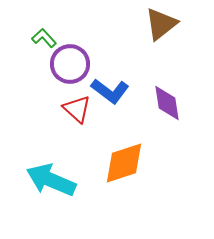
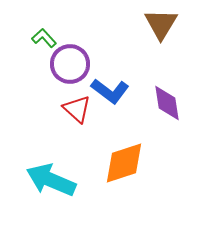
brown triangle: rotated 21 degrees counterclockwise
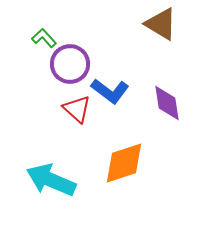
brown triangle: rotated 30 degrees counterclockwise
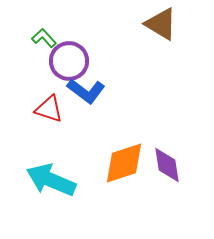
purple circle: moved 1 px left, 3 px up
blue L-shape: moved 24 px left
purple diamond: moved 62 px down
red triangle: moved 28 px left; rotated 24 degrees counterclockwise
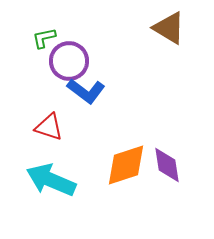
brown triangle: moved 8 px right, 4 px down
green L-shape: rotated 60 degrees counterclockwise
red triangle: moved 18 px down
orange diamond: moved 2 px right, 2 px down
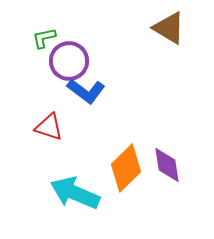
orange diamond: moved 3 px down; rotated 27 degrees counterclockwise
cyan arrow: moved 24 px right, 13 px down
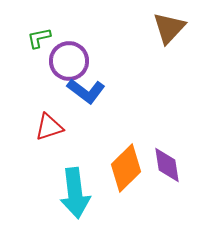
brown triangle: rotated 42 degrees clockwise
green L-shape: moved 5 px left
red triangle: rotated 36 degrees counterclockwise
cyan arrow: rotated 120 degrees counterclockwise
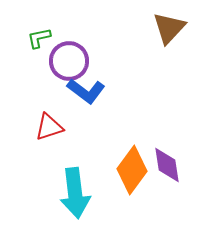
orange diamond: moved 6 px right, 2 px down; rotated 9 degrees counterclockwise
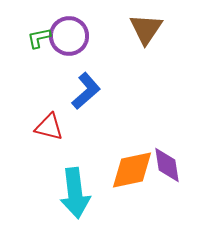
brown triangle: moved 23 px left, 1 px down; rotated 9 degrees counterclockwise
purple circle: moved 25 px up
blue L-shape: rotated 78 degrees counterclockwise
red triangle: rotated 32 degrees clockwise
orange diamond: rotated 42 degrees clockwise
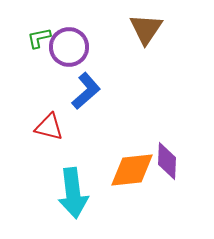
purple circle: moved 11 px down
purple diamond: moved 4 px up; rotated 12 degrees clockwise
orange diamond: rotated 6 degrees clockwise
cyan arrow: moved 2 px left
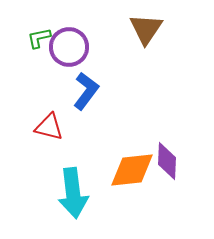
blue L-shape: rotated 12 degrees counterclockwise
